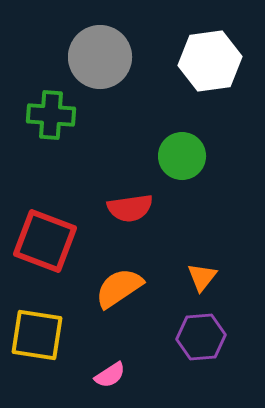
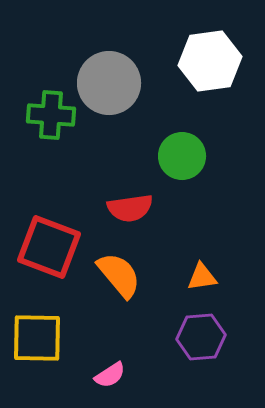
gray circle: moved 9 px right, 26 px down
red square: moved 4 px right, 6 px down
orange triangle: rotated 44 degrees clockwise
orange semicircle: moved 13 px up; rotated 84 degrees clockwise
yellow square: moved 3 px down; rotated 8 degrees counterclockwise
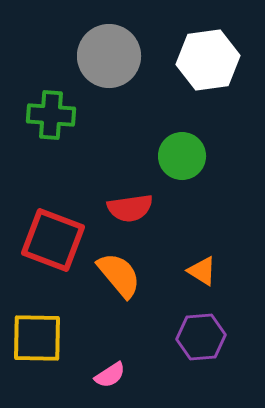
white hexagon: moved 2 px left, 1 px up
gray circle: moved 27 px up
red square: moved 4 px right, 7 px up
orange triangle: moved 6 px up; rotated 40 degrees clockwise
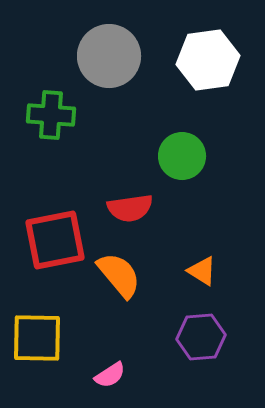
red square: moved 2 px right; rotated 32 degrees counterclockwise
